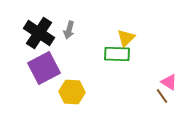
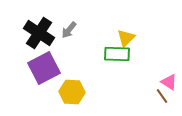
gray arrow: rotated 24 degrees clockwise
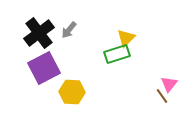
black cross: rotated 20 degrees clockwise
green rectangle: rotated 20 degrees counterclockwise
pink triangle: moved 2 px down; rotated 36 degrees clockwise
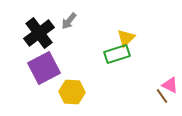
gray arrow: moved 9 px up
pink triangle: moved 1 px right, 1 px down; rotated 42 degrees counterclockwise
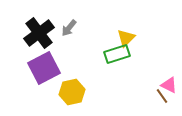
gray arrow: moved 7 px down
pink triangle: moved 1 px left
yellow hexagon: rotated 15 degrees counterclockwise
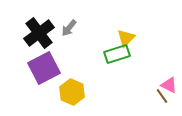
yellow hexagon: rotated 25 degrees counterclockwise
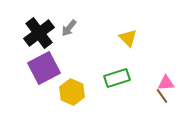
yellow triangle: moved 2 px right; rotated 30 degrees counterclockwise
green rectangle: moved 24 px down
pink triangle: moved 3 px left, 2 px up; rotated 30 degrees counterclockwise
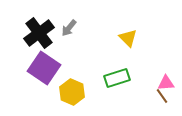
purple square: rotated 28 degrees counterclockwise
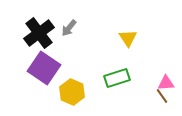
yellow triangle: rotated 12 degrees clockwise
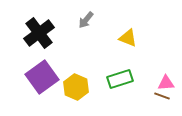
gray arrow: moved 17 px right, 8 px up
yellow triangle: rotated 36 degrees counterclockwise
purple square: moved 2 px left, 9 px down; rotated 20 degrees clockwise
green rectangle: moved 3 px right, 1 px down
yellow hexagon: moved 4 px right, 5 px up
brown line: rotated 35 degrees counterclockwise
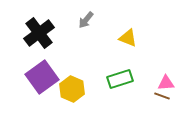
yellow hexagon: moved 4 px left, 2 px down
